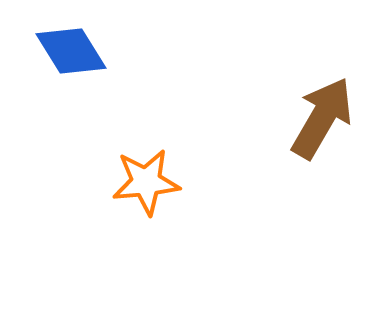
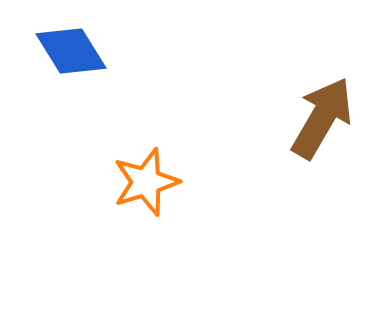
orange star: rotated 12 degrees counterclockwise
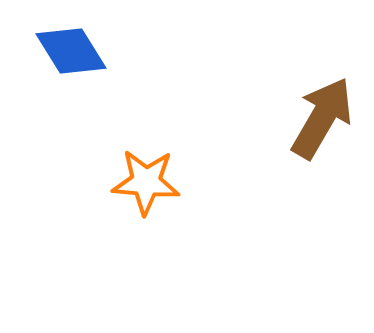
orange star: rotated 22 degrees clockwise
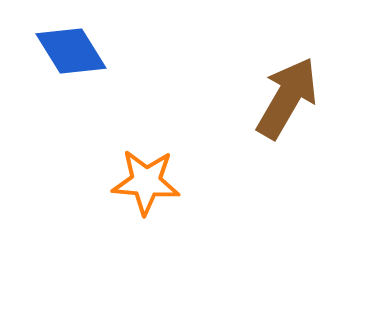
brown arrow: moved 35 px left, 20 px up
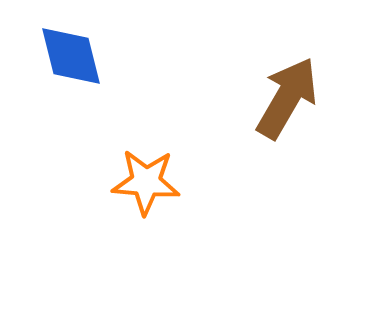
blue diamond: moved 5 px down; rotated 18 degrees clockwise
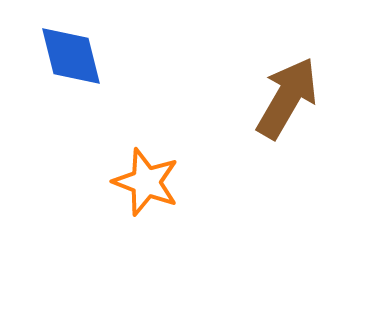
orange star: rotated 16 degrees clockwise
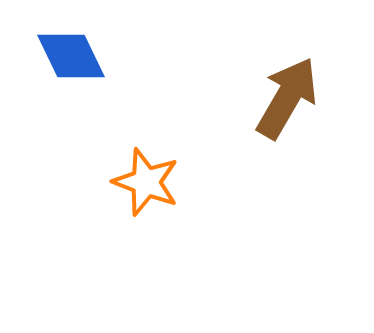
blue diamond: rotated 12 degrees counterclockwise
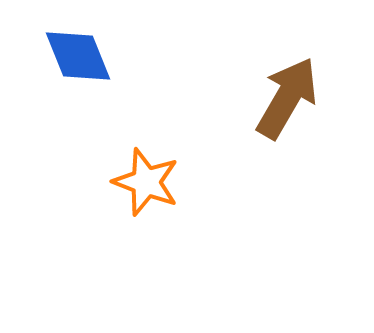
blue diamond: moved 7 px right; rotated 4 degrees clockwise
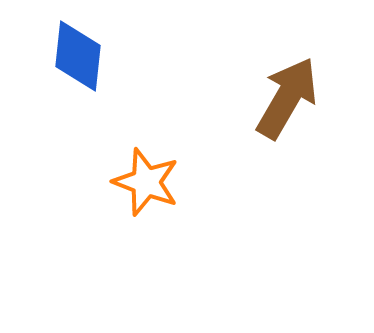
blue diamond: rotated 28 degrees clockwise
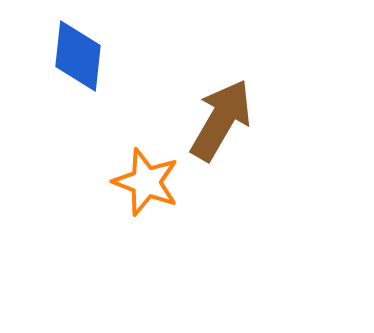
brown arrow: moved 66 px left, 22 px down
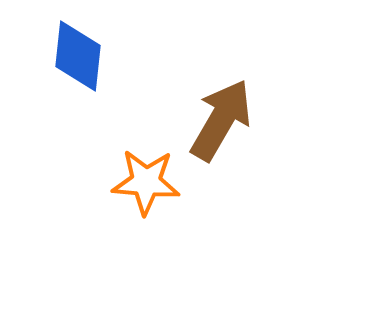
orange star: rotated 16 degrees counterclockwise
